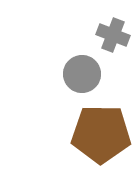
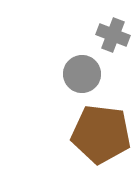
brown pentagon: rotated 6 degrees clockwise
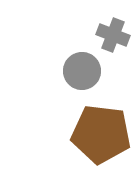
gray circle: moved 3 px up
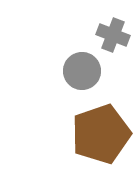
brown pentagon: rotated 26 degrees counterclockwise
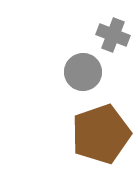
gray circle: moved 1 px right, 1 px down
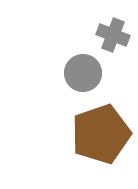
gray circle: moved 1 px down
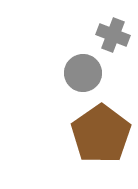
brown pentagon: rotated 16 degrees counterclockwise
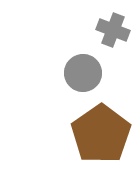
gray cross: moved 5 px up
